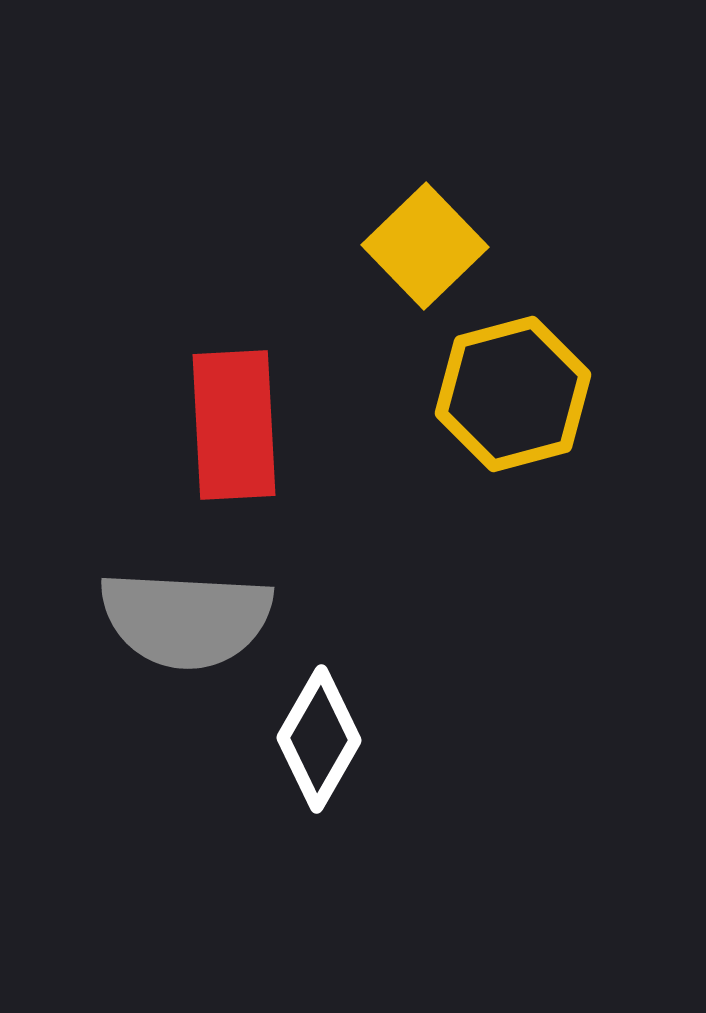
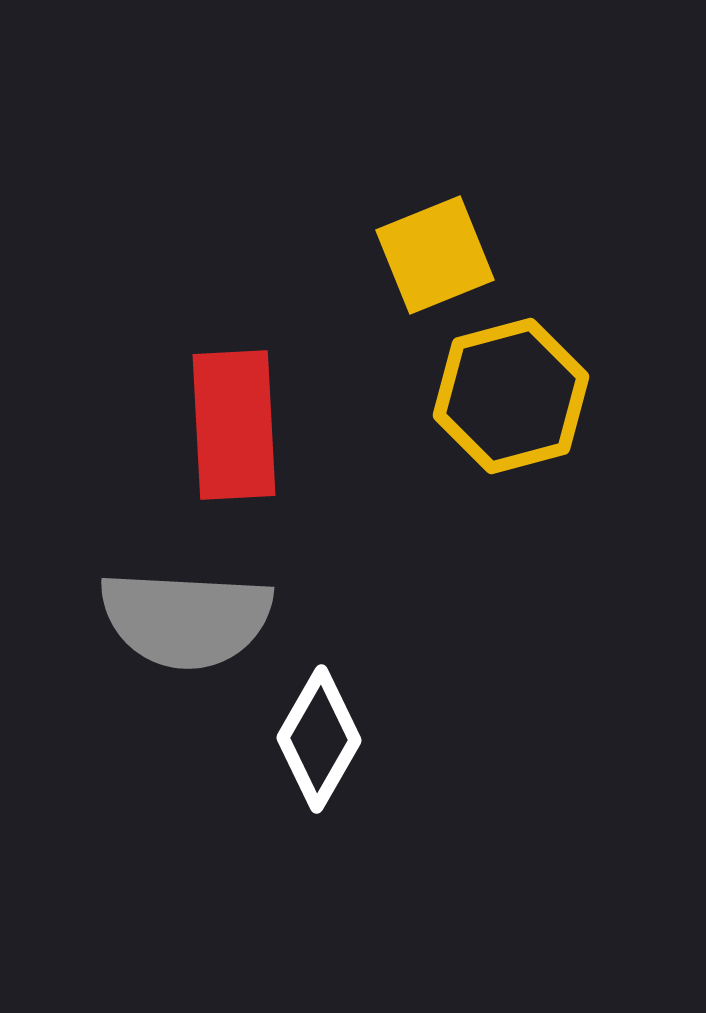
yellow square: moved 10 px right, 9 px down; rotated 22 degrees clockwise
yellow hexagon: moved 2 px left, 2 px down
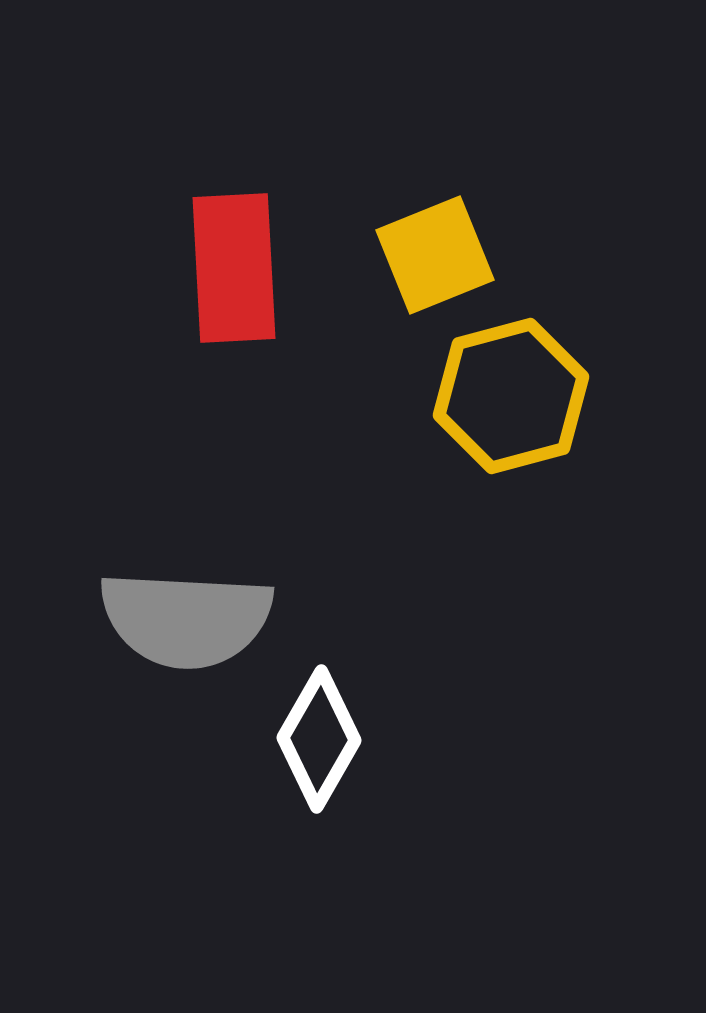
red rectangle: moved 157 px up
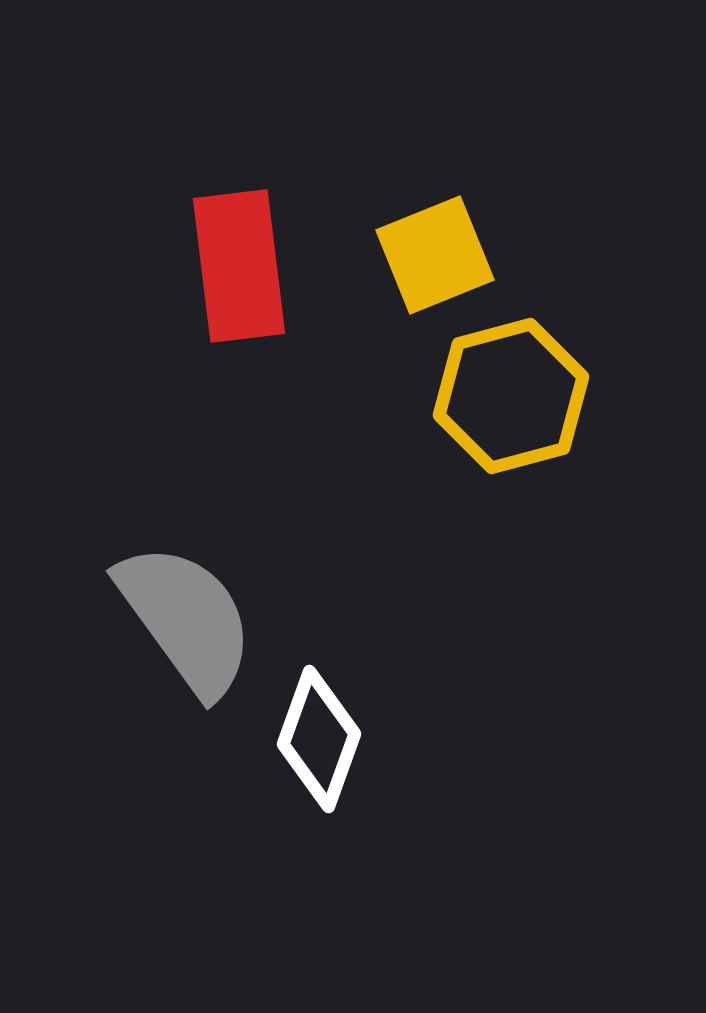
red rectangle: moved 5 px right, 2 px up; rotated 4 degrees counterclockwise
gray semicircle: rotated 129 degrees counterclockwise
white diamond: rotated 10 degrees counterclockwise
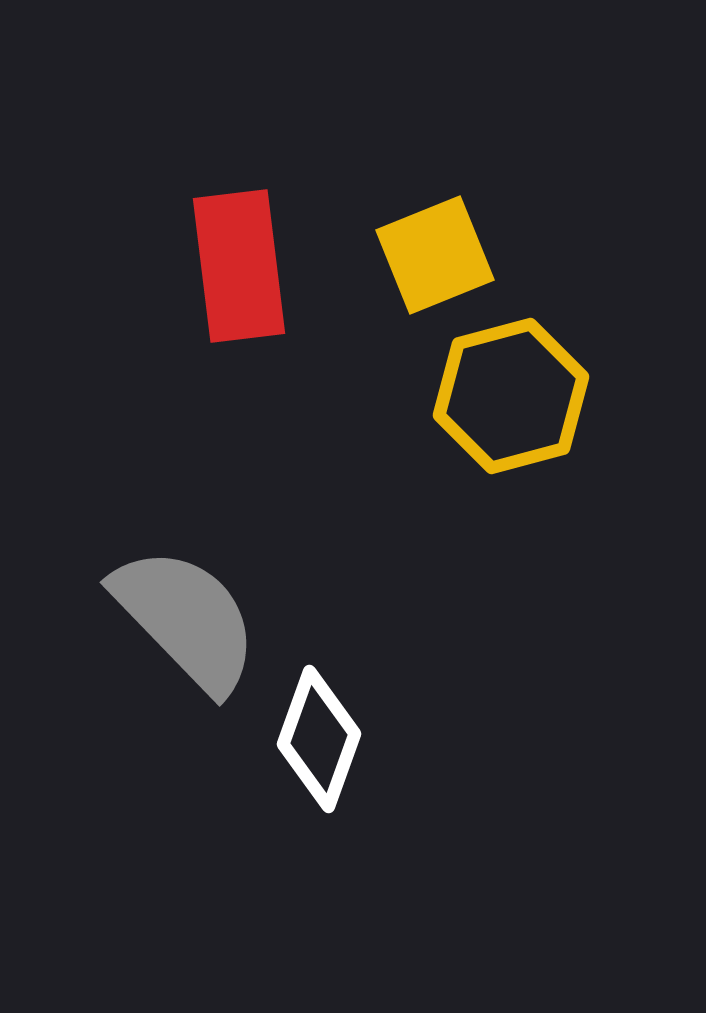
gray semicircle: rotated 8 degrees counterclockwise
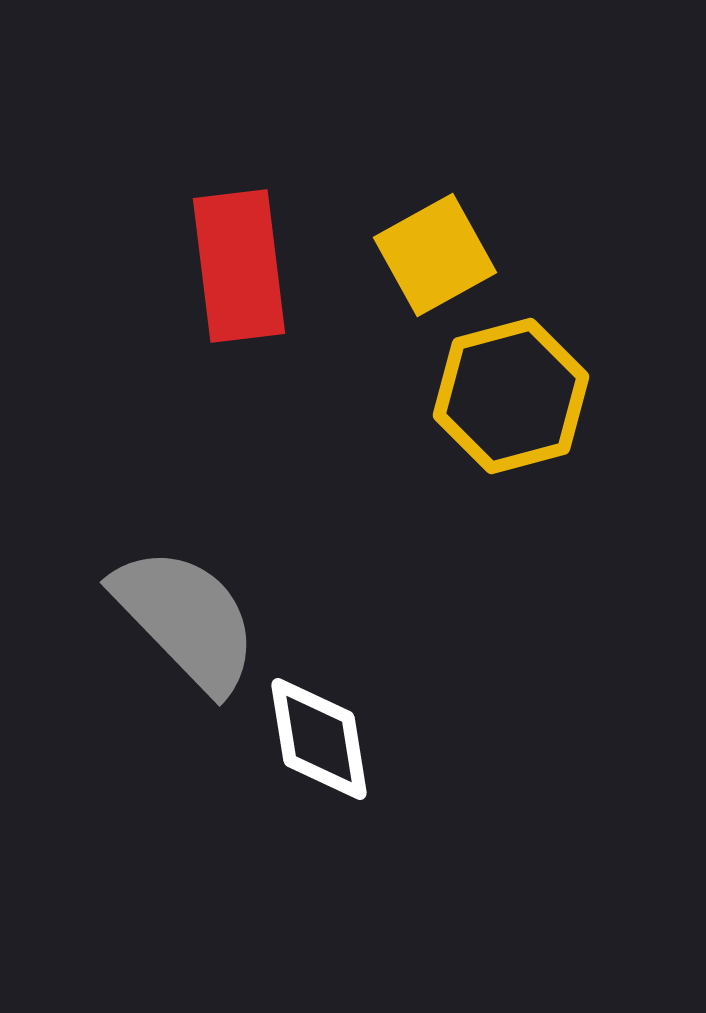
yellow square: rotated 7 degrees counterclockwise
white diamond: rotated 29 degrees counterclockwise
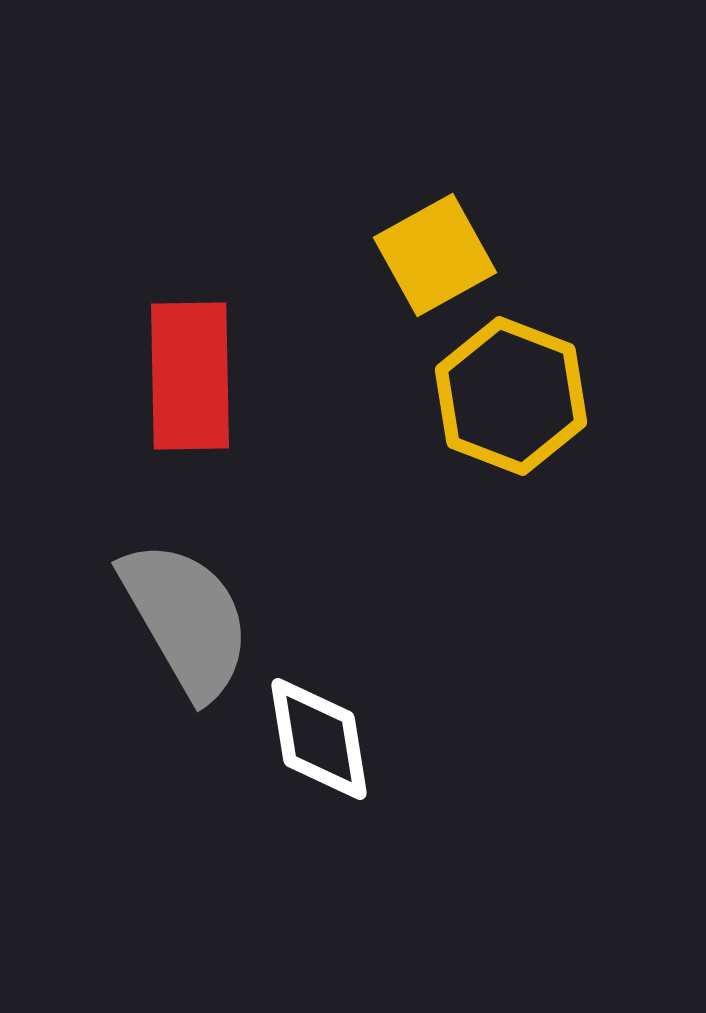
red rectangle: moved 49 px left, 110 px down; rotated 6 degrees clockwise
yellow hexagon: rotated 24 degrees counterclockwise
gray semicircle: rotated 14 degrees clockwise
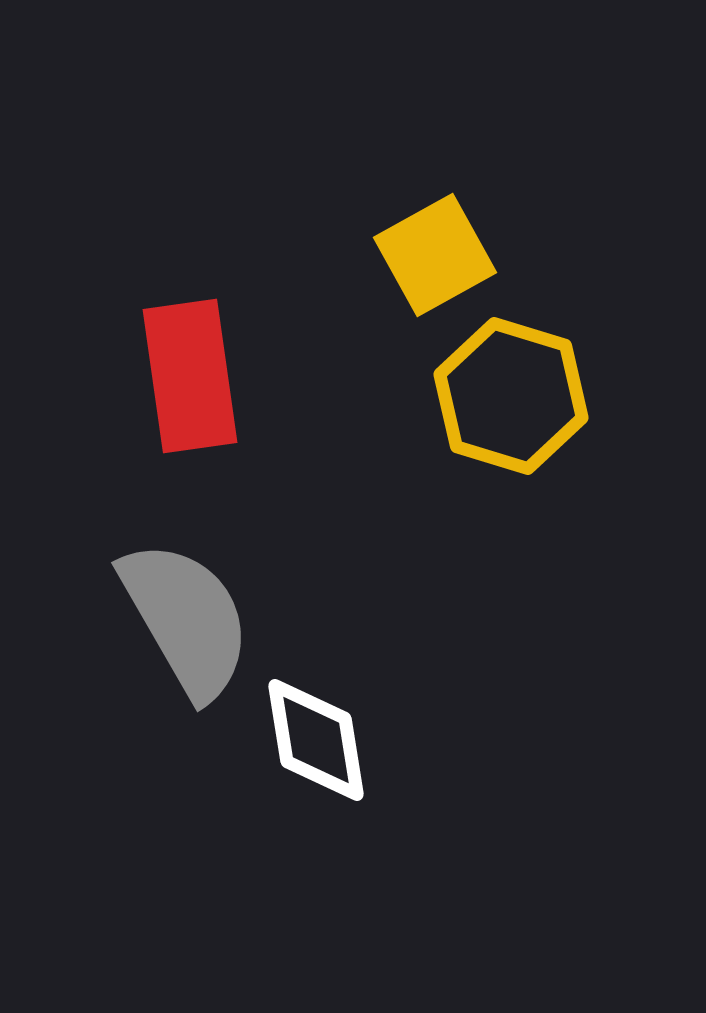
red rectangle: rotated 7 degrees counterclockwise
yellow hexagon: rotated 4 degrees counterclockwise
white diamond: moved 3 px left, 1 px down
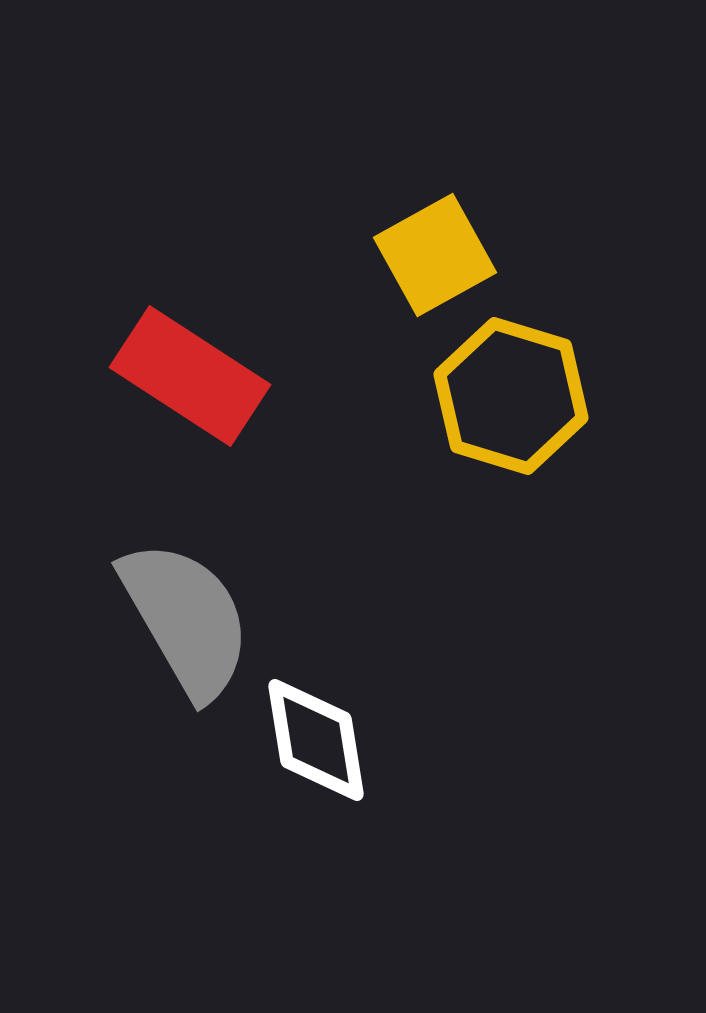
red rectangle: rotated 49 degrees counterclockwise
